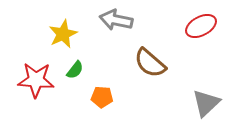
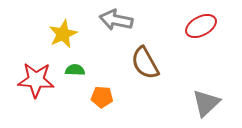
brown semicircle: moved 5 px left; rotated 20 degrees clockwise
green semicircle: rotated 126 degrees counterclockwise
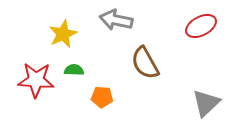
green semicircle: moved 1 px left
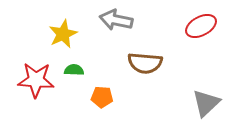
brown semicircle: rotated 56 degrees counterclockwise
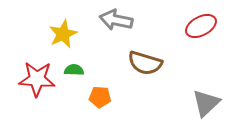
brown semicircle: rotated 12 degrees clockwise
red star: moved 1 px right, 1 px up
orange pentagon: moved 2 px left
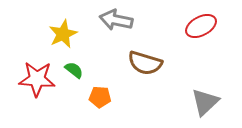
green semicircle: rotated 36 degrees clockwise
gray triangle: moved 1 px left, 1 px up
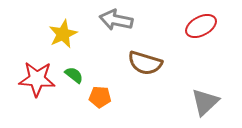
green semicircle: moved 5 px down
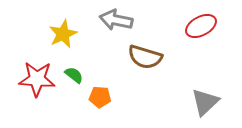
brown semicircle: moved 6 px up
